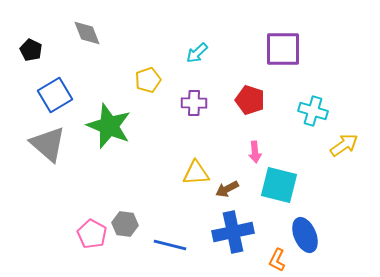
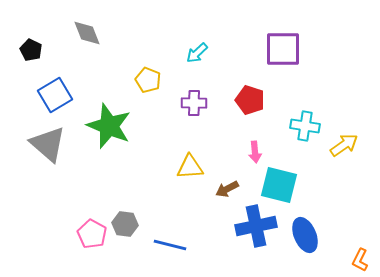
yellow pentagon: rotated 30 degrees counterclockwise
cyan cross: moved 8 px left, 15 px down; rotated 8 degrees counterclockwise
yellow triangle: moved 6 px left, 6 px up
blue cross: moved 23 px right, 6 px up
orange L-shape: moved 83 px right
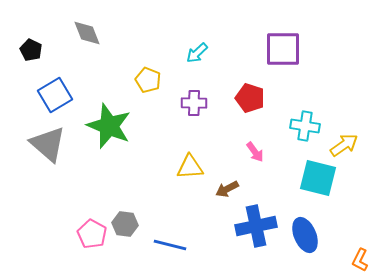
red pentagon: moved 2 px up
pink arrow: rotated 30 degrees counterclockwise
cyan square: moved 39 px right, 7 px up
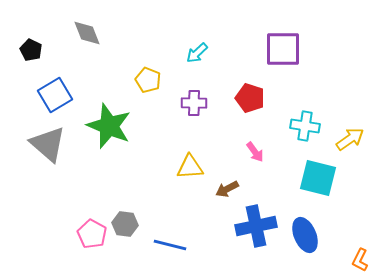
yellow arrow: moved 6 px right, 6 px up
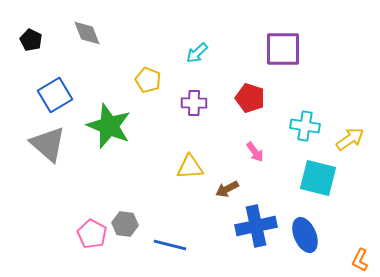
black pentagon: moved 10 px up
